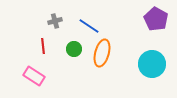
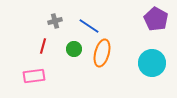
red line: rotated 21 degrees clockwise
cyan circle: moved 1 px up
pink rectangle: rotated 40 degrees counterclockwise
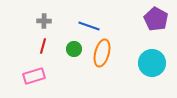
gray cross: moved 11 px left; rotated 16 degrees clockwise
blue line: rotated 15 degrees counterclockwise
pink rectangle: rotated 10 degrees counterclockwise
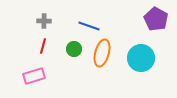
cyan circle: moved 11 px left, 5 px up
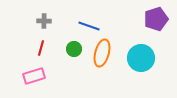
purple pentagon: rotated 25 degrees clockwise
red line: moved 2 px left, 2 px down
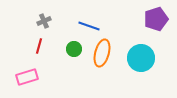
gray cross: rotated 24 degrees counterclockwise
red line: moved 2 px left, 2 px up
pink rectangle: moved 7 px left, 1 px down
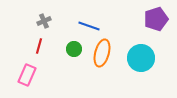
pink rectangle: moved 2 px up; rotated 50 degrees counterclockwise
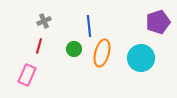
purple pentagon: moved 2 px right, 3 px down
blue line: rotated 65 degrees clockwise
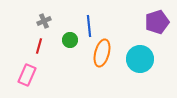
purple pentagon: moved 1 px left
green circle: moved 4 px left, 9 px up
cyan circle: moved 1 px left, 1 px down
